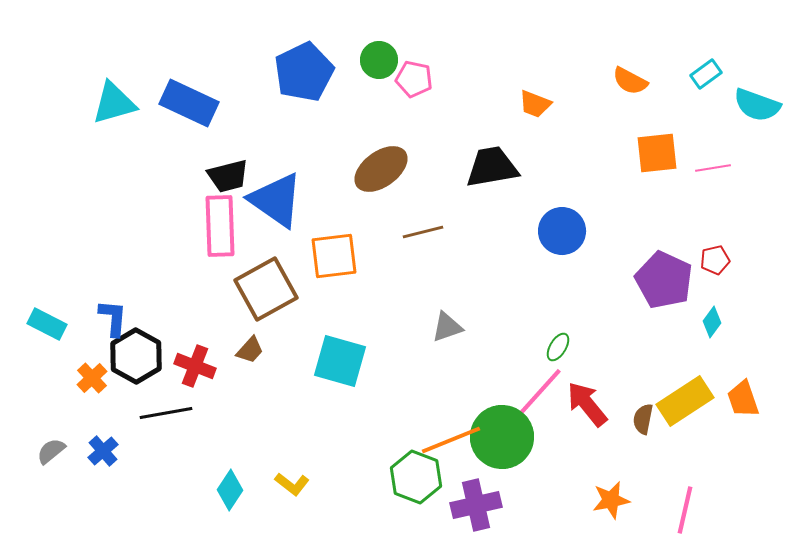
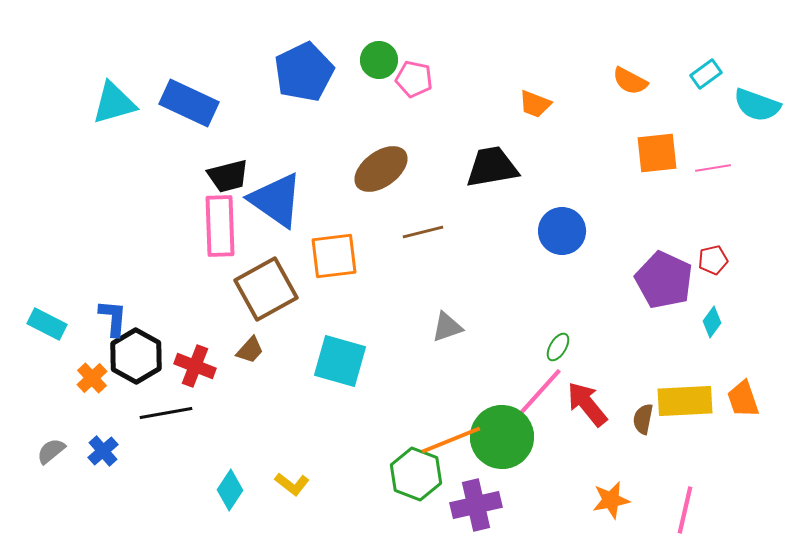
red pentagon at (715, 260): moved 2 px left
yellow rectangle at (685, 401): rotated 30 degrees clockwise
green hexagon at (416, 477): moved 3 px up
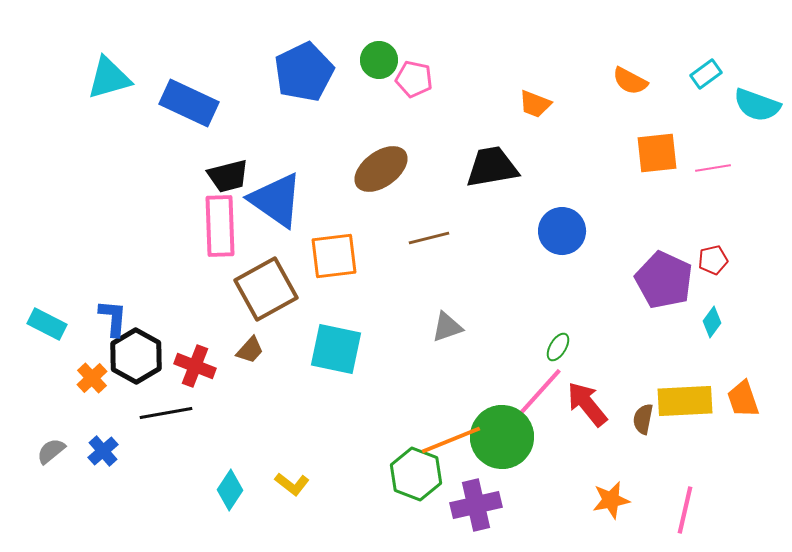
cyan triangle at (114, 103): moved 5 px left, 25 px up
brown line at (423, 232): moved 6 px right, 6 px down
cyan square at (340, 361): moved 4 px left, 12 px up; rotated 4 degrees counterclockwise
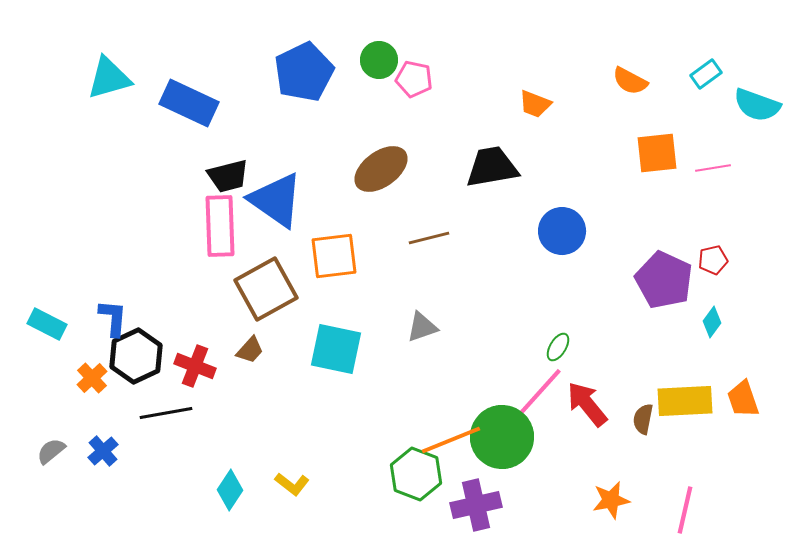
gray triangle at (447, 327): moved 25 px left
black hexagon at (136, 356): rotated 6 degrees clockwise
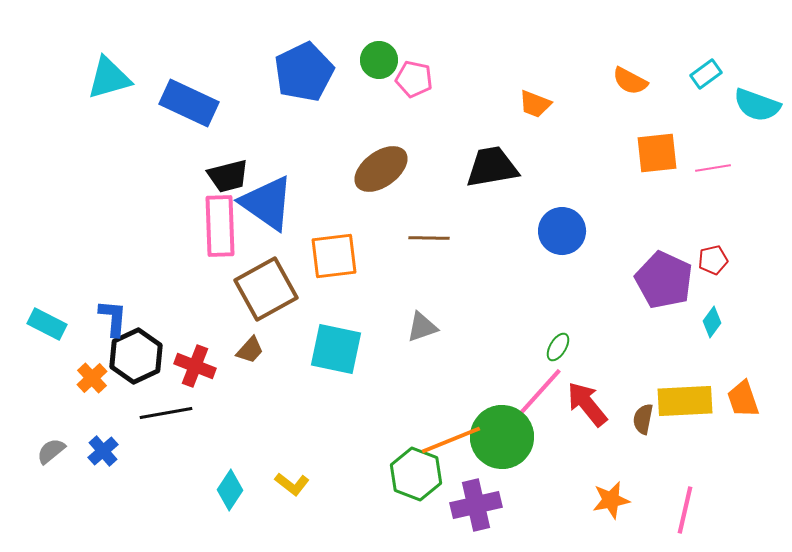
blue triangle at (276, 200): moved 9 px left, 3 px down
brown line at (429, 238): rotated 15 degrees clockwise
